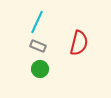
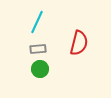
gray rectangle: moved 3 px down; rotated 28 degrees counterclockwise
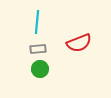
cyan line: rotated 20 degrees counterclockwise
red semicircle: rotated 55 degrees clockwise
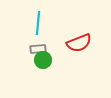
cyan line: moved 1 px right, 1 px down
green circle: moved 3 px right, 9 px up
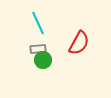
cyan line: rotated 30 degrees counterclockwise
red semicircle: rotated 40 degrees counterclockwise
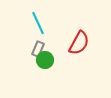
gray rectangle: rotated 63 degrees counterclockwise
green circle: moved 2 px right
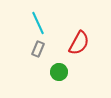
green circle: moved 14 px right, 12 px down
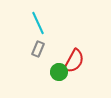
red semicircle: moved 5 px left, 18 px down
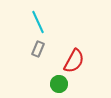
cyan line: moved 1 px up
green circle: moved 12 px down
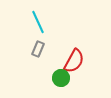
green circle: moved 2 px right, 6 px up
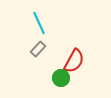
cyan line: moved 1 px right, 1 px down
gray rectangle: rotated 21 degrees clockwise
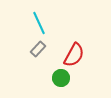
red semicircle: moved 6 px up
